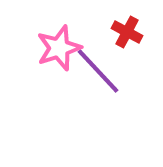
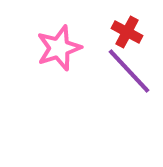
purple line: moved 31 px right
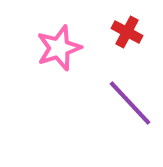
purple line: moved 1 px right, 32 px down
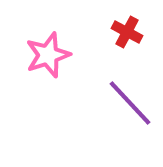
pink star: moved 11 px left, 7 px down
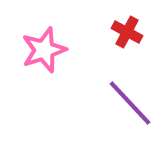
pink star: moved 4 px left, 5 px up
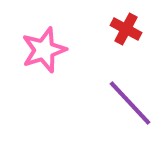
red cross: moved 1 px left, 3 px up
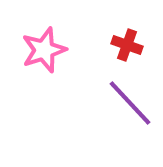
red cross: moved 1 px right, 16 px down; rotated 8 degrees counterclockwise
